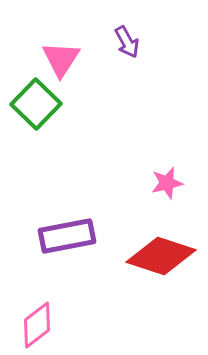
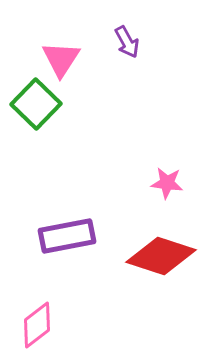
pink star: rotated 20 degrees clockwise
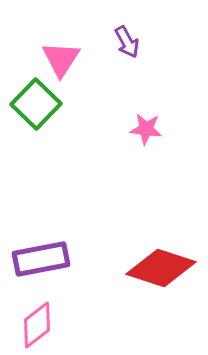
pink star: moved 21 px left, 54 px up
purple rectangle: moved 26 px left, 23 px down
red diamond: moved 12 px down
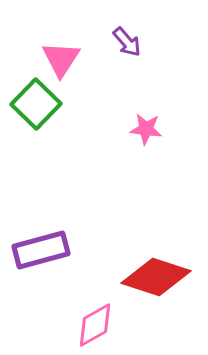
purple arrow: rotated 12 degrees counterclockwise
purple rectangle: moved 9 px up; rotated 4 degrees counterclockwise
red diamond: moved 5 px left, 9 px down
pink diamond: moved 58 px right; rotated 9 degrees clockwise
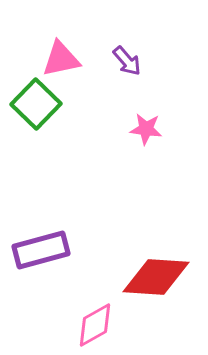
purple arrow: moved 19 px down
pink triangle: rotated 45 degrees clockwise
red diamond: rotated 14 degrees counterclockwise
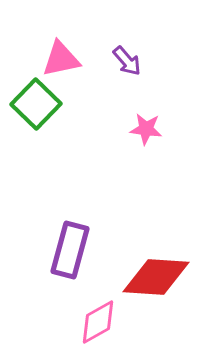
purple rectangle: moved 29 px right; rotated 60 degrees counterclockwise
pink diamond: moved 3 px right, 3 px up
